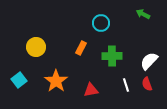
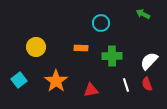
orange rectangle: rotated 64 degrees clockwise
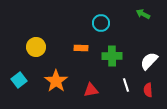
red semicircle: moved 1 px right, 6 px down; rotated 16 degrees clockwise
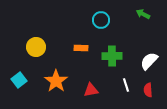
cyan circle: moved 3 px up
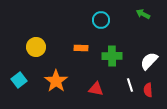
white line: moved 4 px right
red triangle: moved 5 px right, 1 px up; rotated 21 degrees clockwise
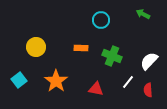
green cross: rotated 24 degrees clockwise
white line: moved 2 px left, 3 px up; rotated 56 degrees clockwise
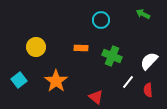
red triangle: moved 8 px down; rotated 28 degrees clockwise
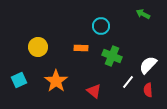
cyan circle: moved 6 px down
yellow circle: moved 2 px right
white semicircle: moved 1 px left, 4 px down
cyan square: rotated 14 degrees clockwise
red triangle: moved 2 px left, 6 px up
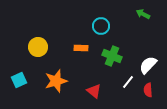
orange star: rotated 20 degrees clockwise
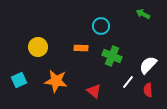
orange star: rotated 25 degrees clockwise
